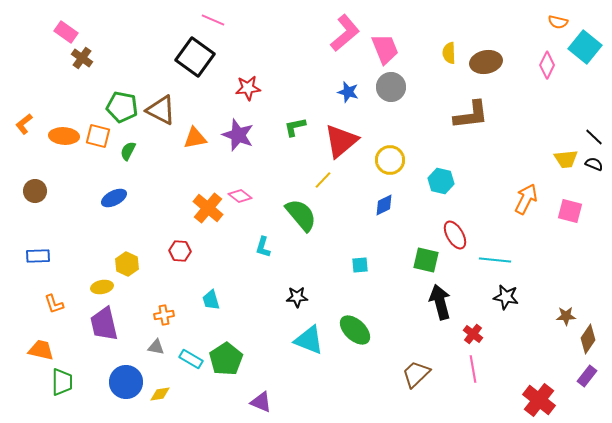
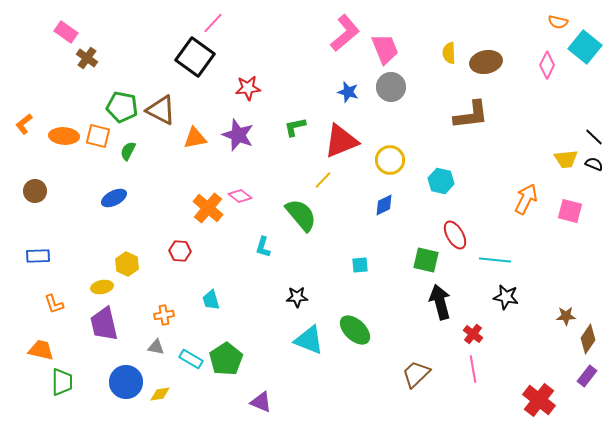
pink line at (213, 20): moved 3 px down; rotated 70 degrees counterclockwise
brown cross at (82, 58): moved 5 px right
red triangle at (341, 141): rotated 18 degrees clockwise
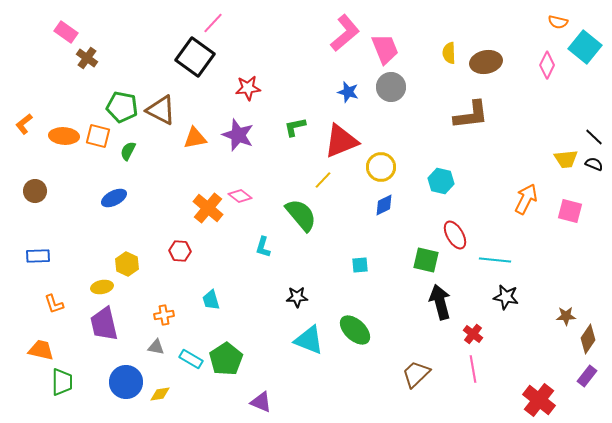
yellow circle at (390, 160): moved 9 px left, 7 px down
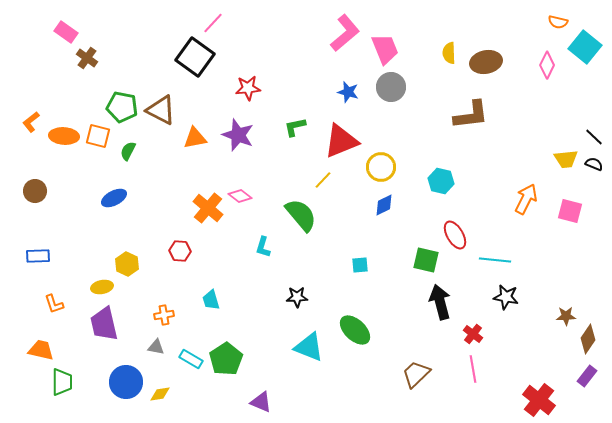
orange L-shape at (24, 124): moved 7 px right, 2 px up
cyan triangle at (309, 340): moved 7 px down
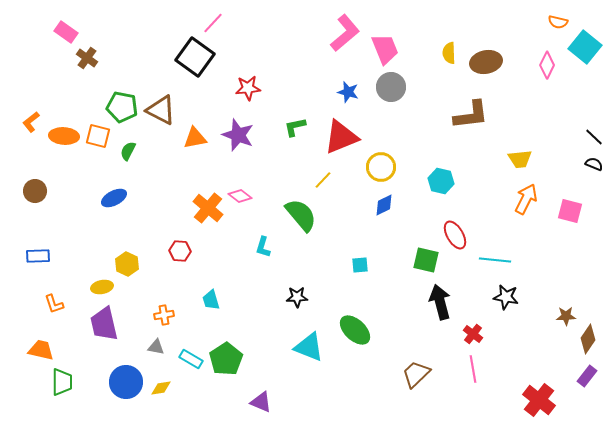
red triangle at (341, 141): moved 4 px up
yellow trapezoid at (566, 159): moved 46 px left
yellow diamond at (160, 394): moved 1 px right, 6 px up
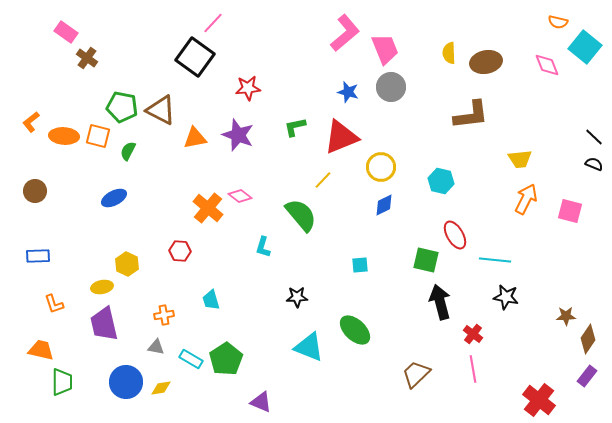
pink diamond at (547, 65): rotated 48 degrees counterclockwise
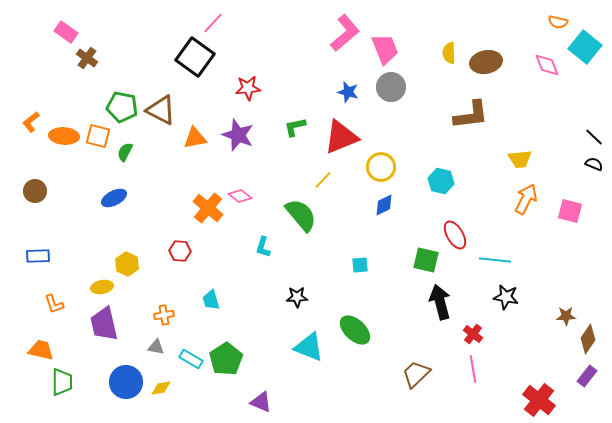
green semicircle at (128, 151): moved 3 px left, 1 px down
